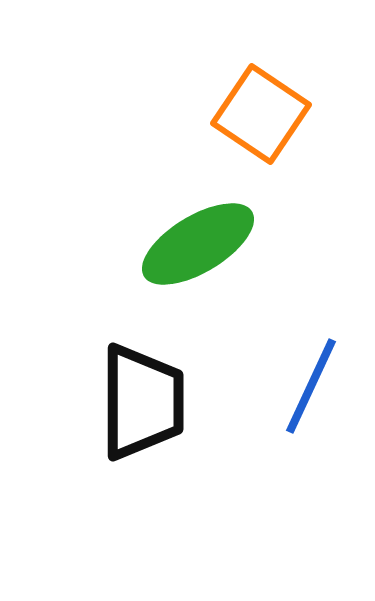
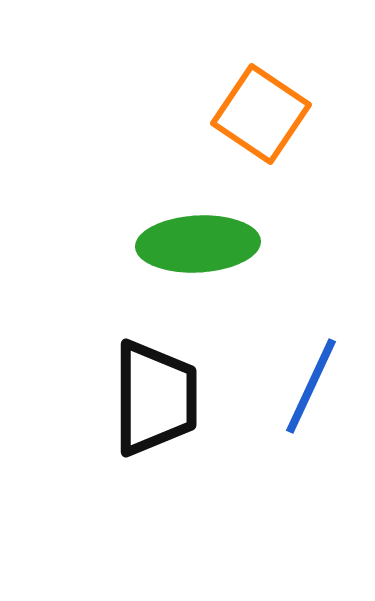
green ellipse: rotated 28 degrees clockwise
black trapezoid: moved 13 px right, 4 px up
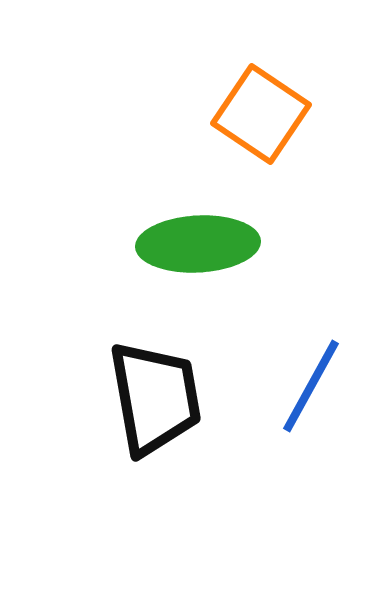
blue line: rotated 4 degrees clockwise
black trapezoid: rotated 10 degrees counterclockwise
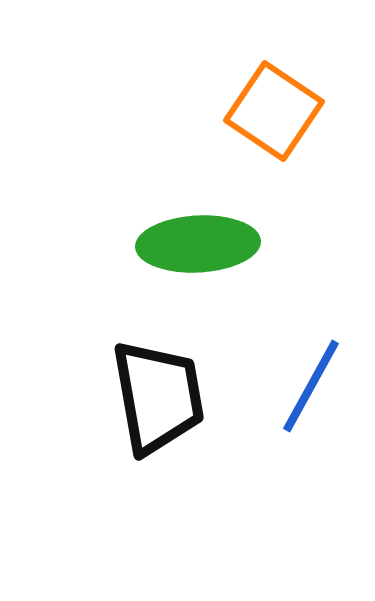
orange square: moved 13 px right, 3 px up
black trapezoid: moved 3 px right, 1 px up
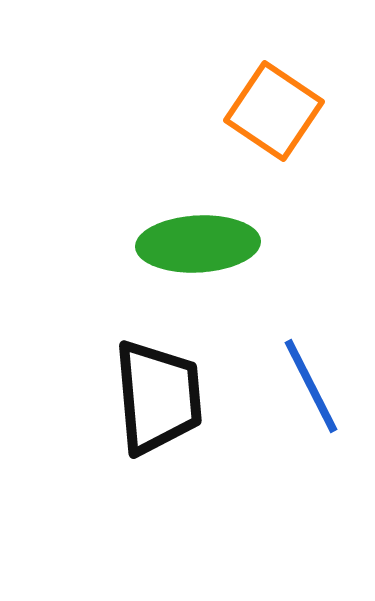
blue line: rotated 56 degrees counterclockwise
black trapezoid: rotated 5 degrees clockwise
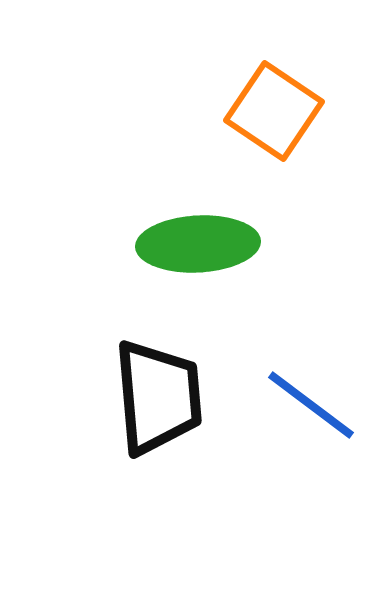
blue line: moved 19 px down; rotated 26 degrees counterclockwise
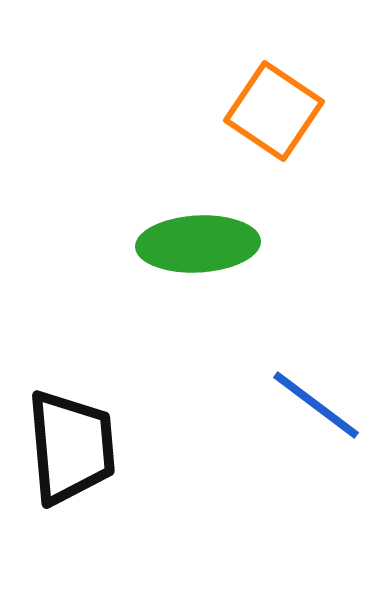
black trapezoid: moved 87 px left, 50 px down
blue line: moved 5 px right
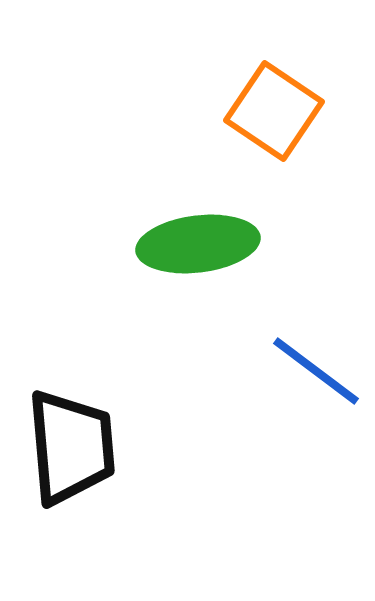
green ellipse: rotated 4 degrees counterclockwise
blue line: moved 34 px up
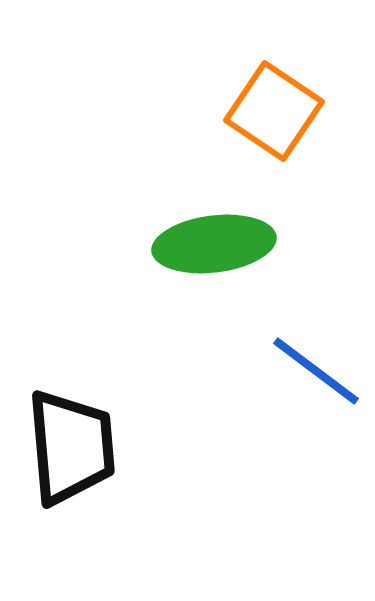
green ellipse: moved 16 px right
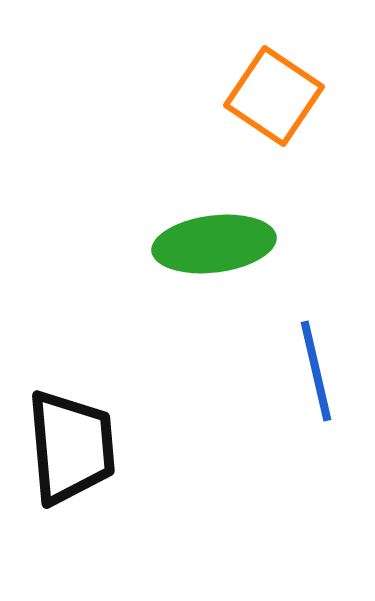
orange square: moved 15 px up
blue line: rotated 40 degrees clockwise
